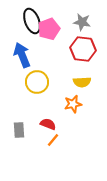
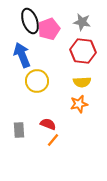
black ellipse: moved 2 px left
red hexagon: moved 2 px down
yellow circle: moved 1 px up
orange star: moved 6 px right
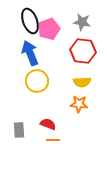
blue arrow: moved 8 px right, 2 px up
orange star: rotated 18 degrees clockwise
orange line: rotated 48 degrees clockwise
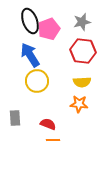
gray star: rotated 24 degrees counterclockwise
blue arrow: moved 2 px down; rotated 10 degrees counterclockwise
gray rectangle: moved 4 px left, 12 px up
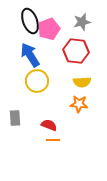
red hexagon: moved 7 px left
red semicircle: moved 1 px right, 1 px down
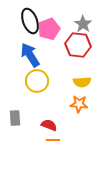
gray star: moved 1 px right, 2 px down; rotated 24 degrees counterclockwise
red hexagon: moved 2 px right, 6 px up
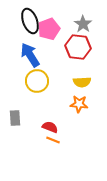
red hexagon: moved 2 px down
red semicircle: moved 1 px right, 2 px down
orange line: rotated 24 degrees clockwise
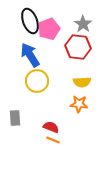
red semicircle: moved 1 px right
